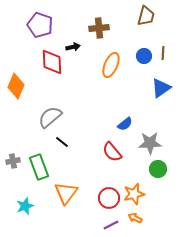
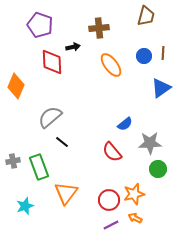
orange ellipse: rotated 60 degrees counterclockwise
red circle: moved 2 px down
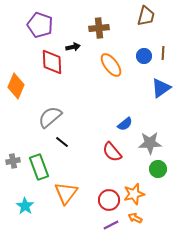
cyan star: rotated 18 degrees counterclockwise
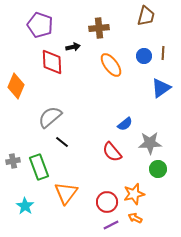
red circle: moved 2 px left, 2 px down
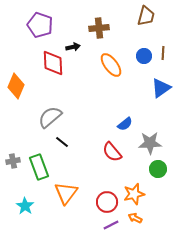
red diamond: moved 1 px right, 1 px down
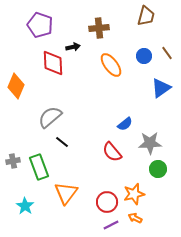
brown line: moved 4 px right; rotated 40 degrees counterclockwise
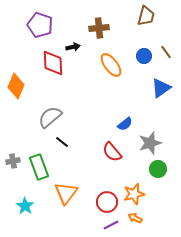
brown line: moved 1 px left, 1 px up
gray star: rotated 15 degrees counterclockwise
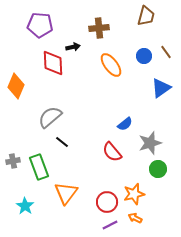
purple pentagon: rotated 15 degrees counterclockwise
purple line: moved 1 px left
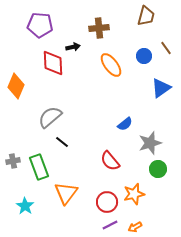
brown line: moved 4 px up
red semicircle: moved 2 px left, 9 px down
orange arrow: moved 9 px down; rotated 56 degrees counterclockwise
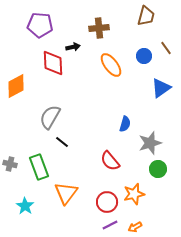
orange diamond: rotated 40 degrees clockwise
gray semicircle: rotated 20 degrees counterclockwise
blue semicircle: rotated 35 degrees counterclockwise
gray cross: moved 3 px left, 3 px down; rotated 24 degrees clockwise
